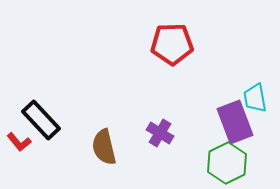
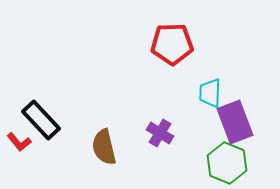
cyan trapezoid: moved 45 px left, 5 px up; rotated 12 degrees clockwise
green hexagon: rotated 12 degrees counterclockwise
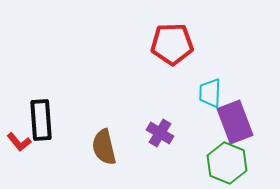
black rectangle: rotated 39 degrees clockwise
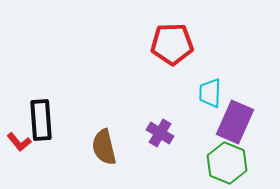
purple rectangle: rotated 45 degrees clockwise
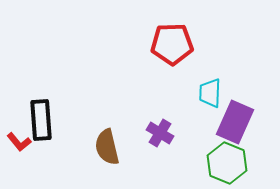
brown semicircle: moved 3 px right
